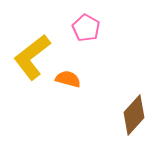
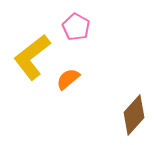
pink pentagon: moved 10 px left, 1 px up
orange semicircle: rotated 55 degrees counterclockwise
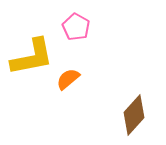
yellow L-shape: rotated 153 degrees counterclockwise
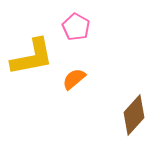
orange semicircle: moved 6 px right
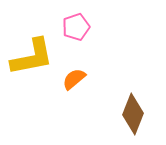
pink pentagon: rotated 24 degrees clockwise
brown diamond: moved 1 px left, 1 px up; rotated 21 degrees counterclockwise
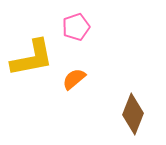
yellow L-shape: moved 1 px down
